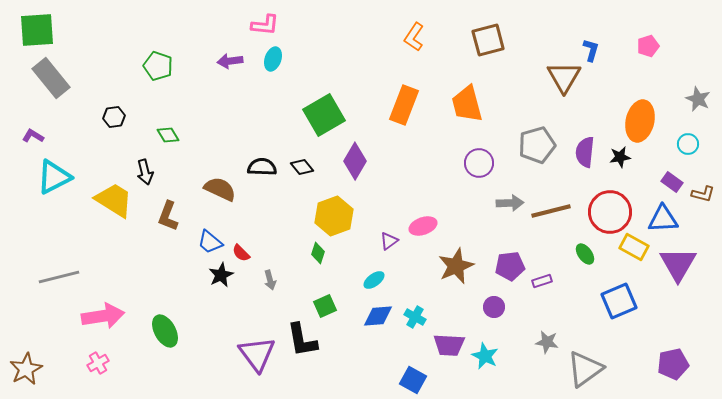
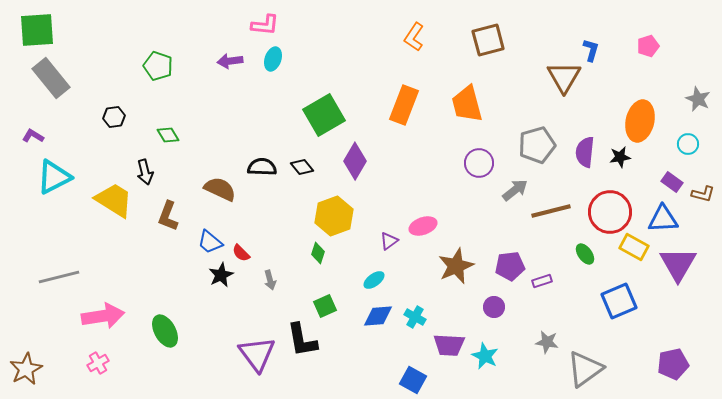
gray arrow at (510, 203): moved 5 px right, 13 px up; rotated 36 degrees counterclockwise
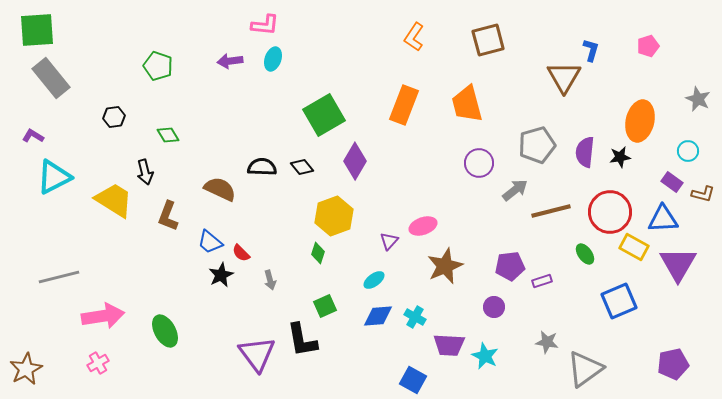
cyan circle at (688, 144): moved 7 px down
purple triangle at (389, 241): rotated 12 degrees counterclockwise
brown star at (456, 266): moved 11 px left
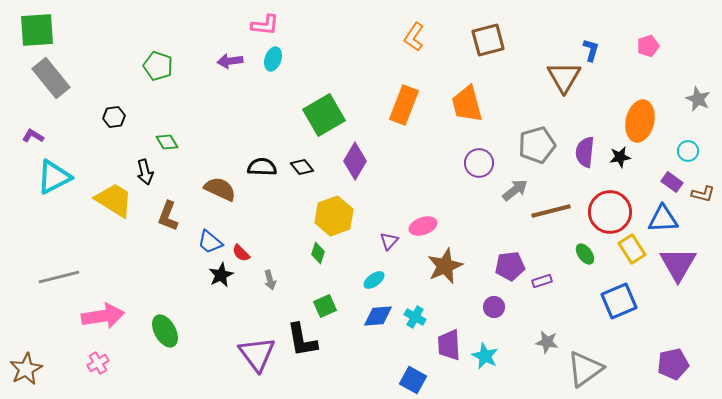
green diamond at (168, 135): moved 1 px left, 7 px down
yellow rectangle at (634, 247): moved 2 px left, 2 px down; rotated 28 degrees clockwise
purple trapezoid at (449, 345): rotated 84 degrees clockwise
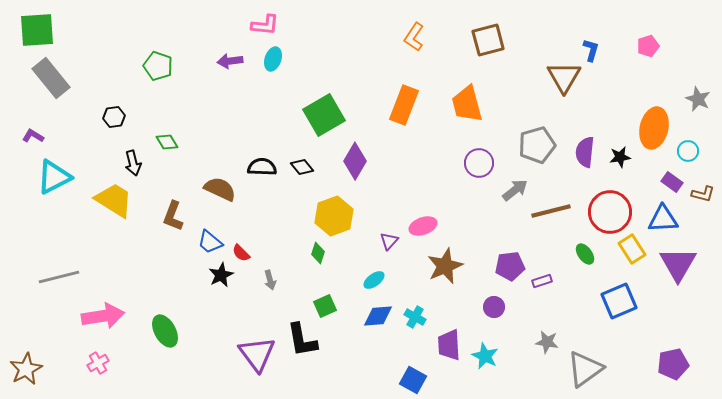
orange ellipse at (640, 121): moved 14 px right, 7 px down
black arrow at (145, 172): moved 12 px left, 9 px up
brown L-shape at (168, 216): moved 5 px right
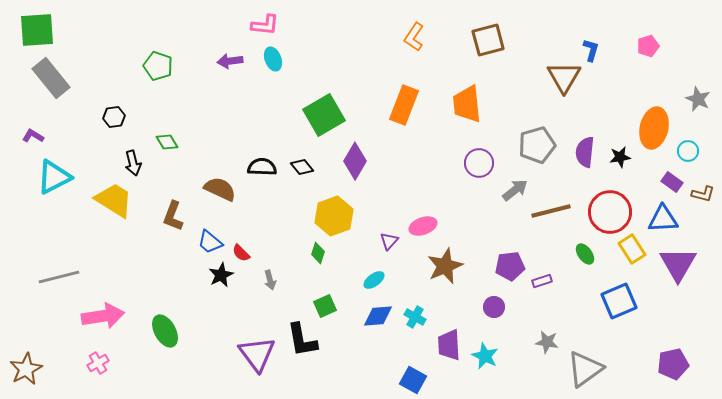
cyan ellipse at (273, 59): rotated 40 degrees counterclockwise
orange trapezoid at (467, 104): rotated 9 degrees clockwise
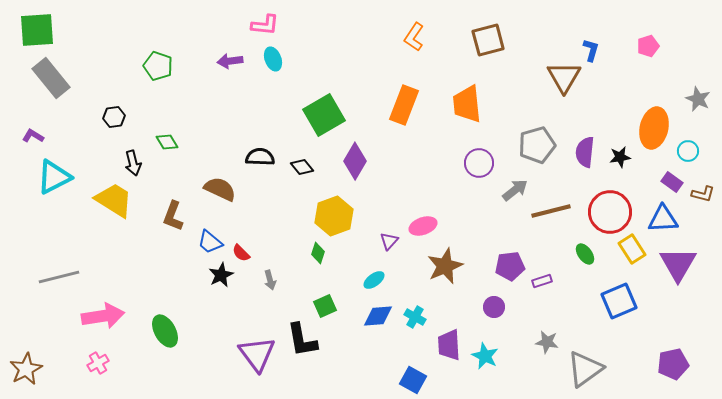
black semicircle at (262, 167): moved 2 px left, 10 px up
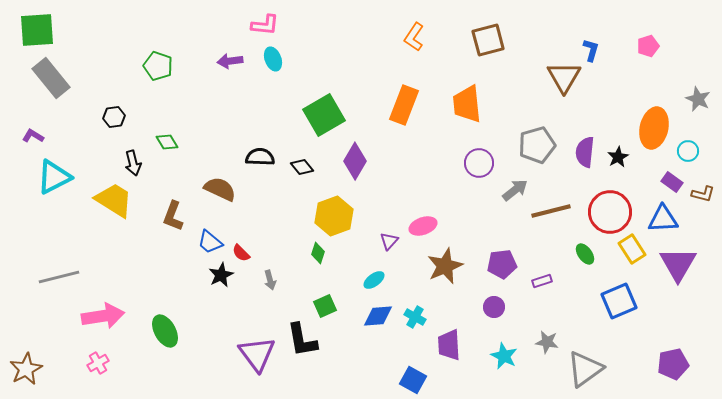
black star at (620, 157): moved 2 px left; rotated 20 degrees counterclockwise
purple pentagon at (510, 266): moved 8 px left, 2 px up
cyan star at (485, 356): moved 19 px right
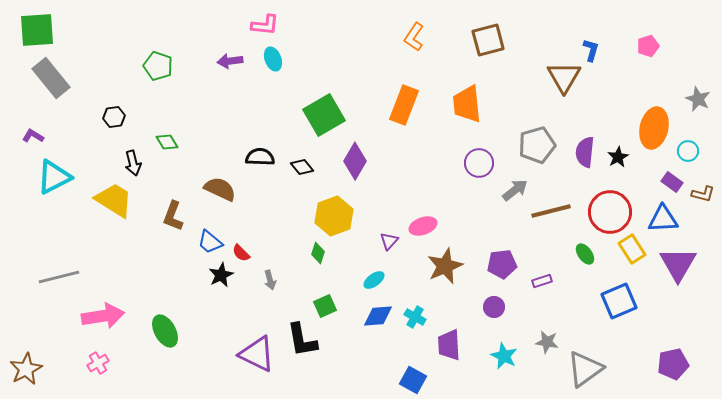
purple triangle at (257, 354): rotated 27 degrees counterclockwise
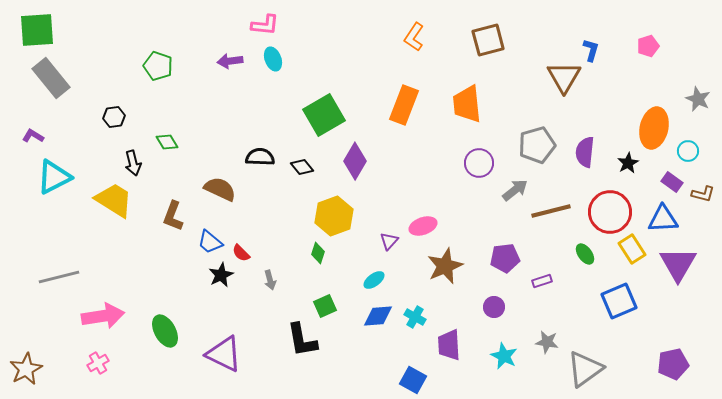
black star at (618, 157): moved 10 px right, 6 px down
purple pentagon at (502, 264): moved 3 px right, 6 px up
purple triangle at (257, 354): moved 33 px left
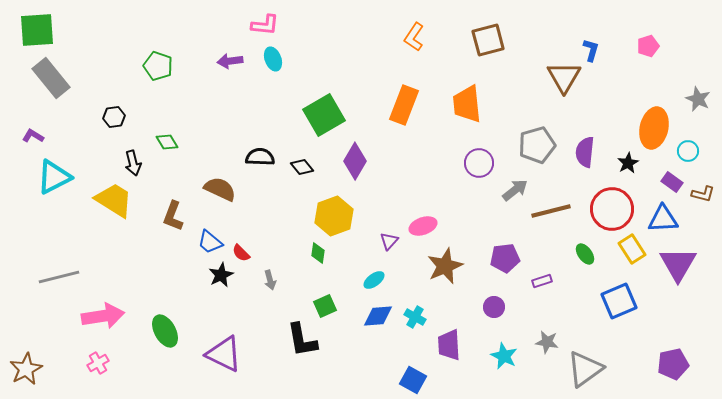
red circle at (610, 212): moved 2 px right, 3 px up
green diamond at (318, 253): rotated 10 degrees counterclockwise
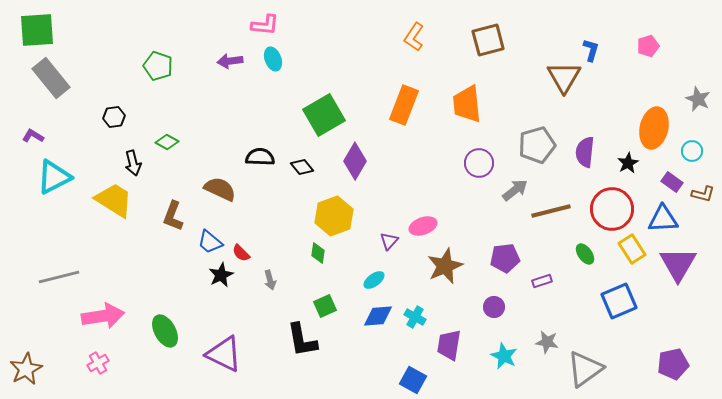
green diamond at (167, 142): rotated 30 degrees counterclockwise
cyan circle at (688, 151): moved 4 px right
purple trapezoid at (449, 345): rotated 12 degrees clockwise
